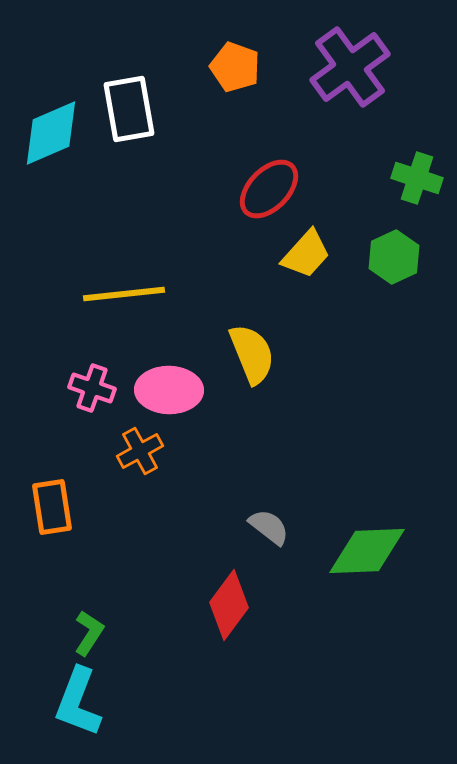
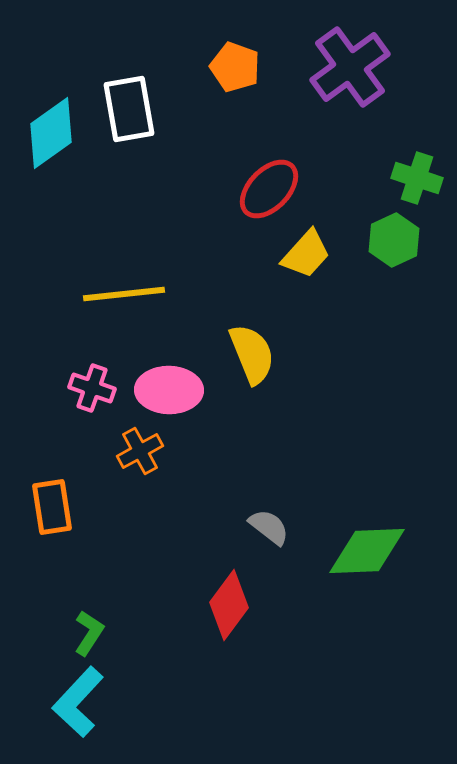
cyan diamond: rotated 12 degrees counterclockwise
green hexagon: moved 17 px up
cyan L-shape: rotated 22 degrees clockwise
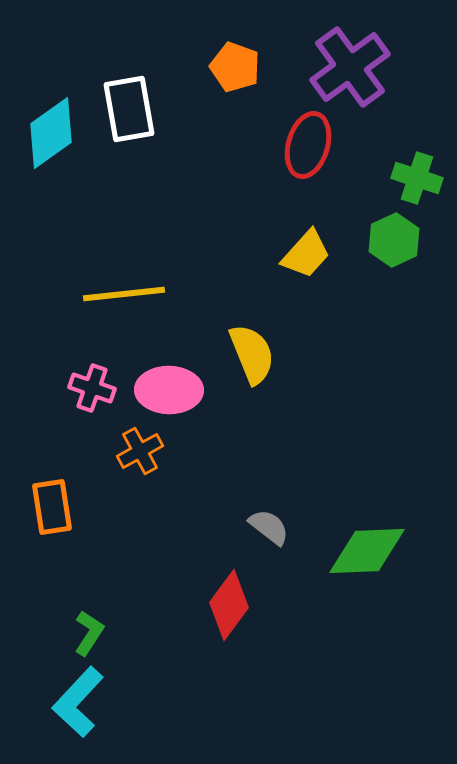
red ellipse: moved 39 px right, 44 px up; rotated 28 degrees counterclockwise
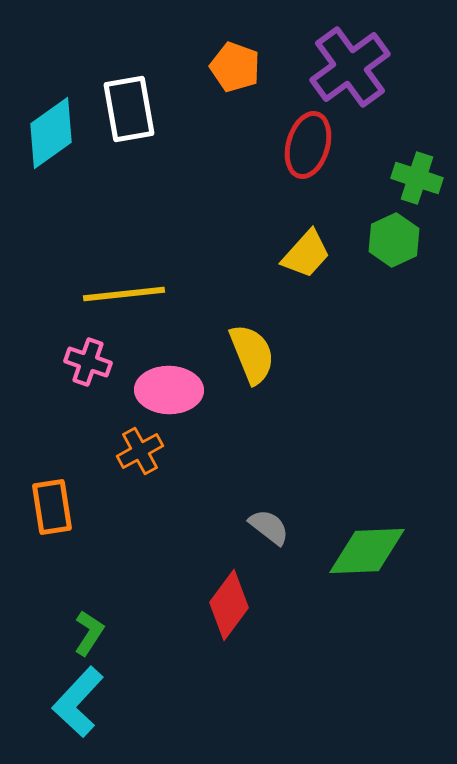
pink cross: moved 4 px left, 26 px up
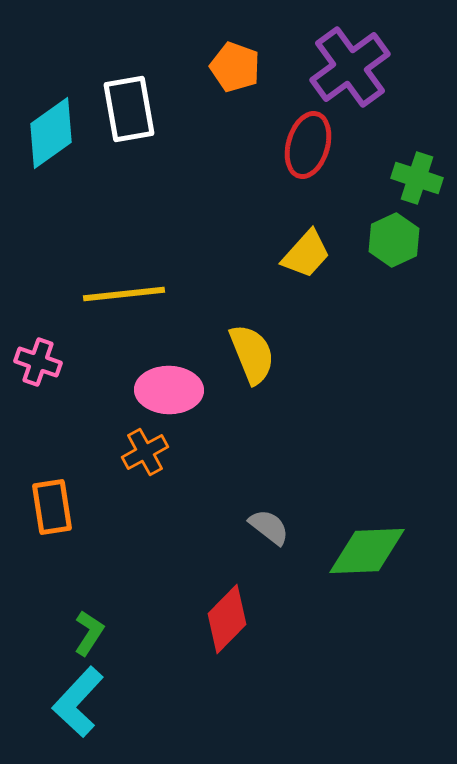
pink cross: moved 50 px left
orange cross: moved 5 px right, 1 px down
red diamond: moved 2 px left, 14 px down; rotated 8 degrees clockwise
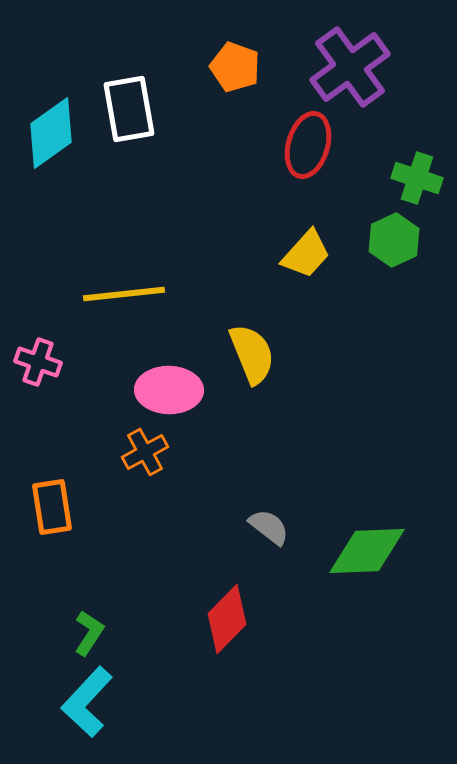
cyan L-shape: moved 9 px right
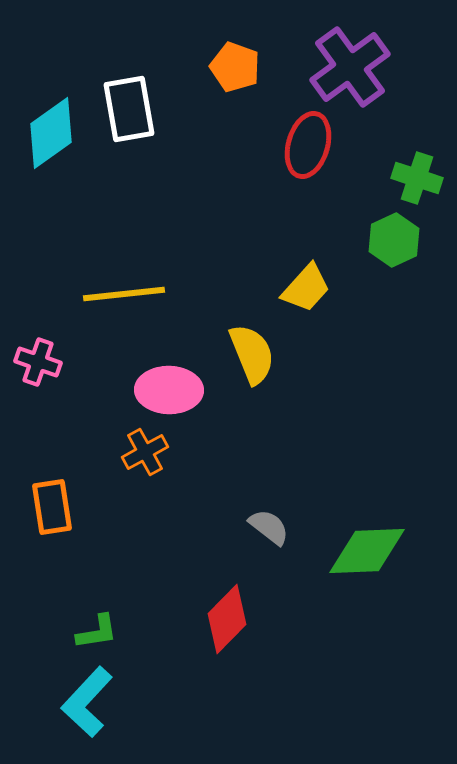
yellow trapezoid: moved 34 px down
green L-shape: moved 8 px right, 1 px up; rotated 48 degrees clockwise
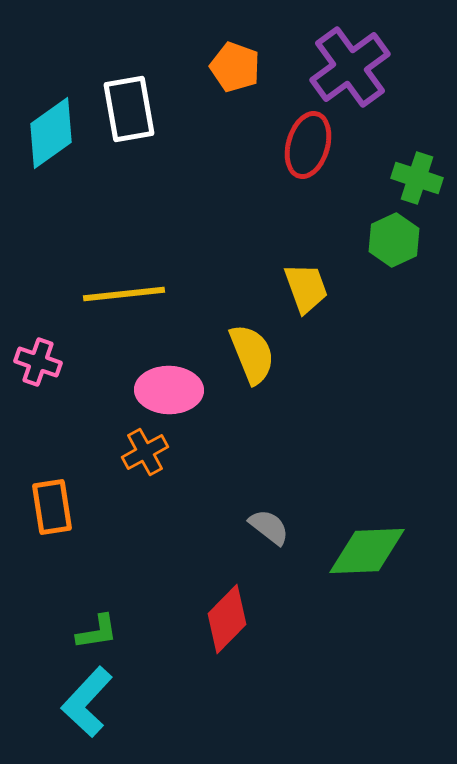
yellow trapezoid: rotated 62 degrees counterclockwise
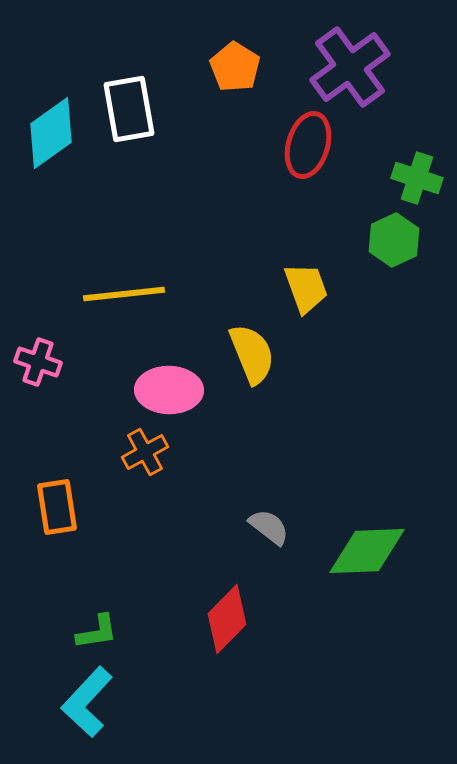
orange pentagon: rotated 12 degrees clockwise
orange rectangle: moved 5 px right
